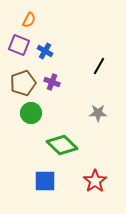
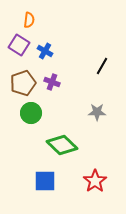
orange semicircle: rotated 21 degrees counterclockwise
purple square: rotated 10 degrees clockwise
black line: moved 3 px right
gray star: moved 1 px left, 1 px up
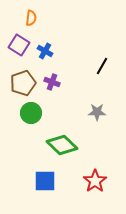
orange semicircle: moved 2 px right, 2 px up
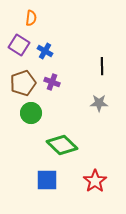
black line: rotated 30 degrees counterclockwise
gray star: moved 2 px right, 9 px up
blue square: moved 2 px right, 1 px up
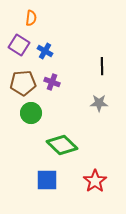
brown pentagon: rotated 15 degrees clockwise
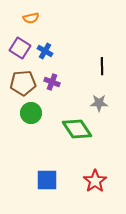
orange semicircle: rotated 70 degrees clockwise
purple square: moved 1 px right, 3 px down
green diamond: moved 15 px right, 16 px up; rotated 12 degrees clockwise
